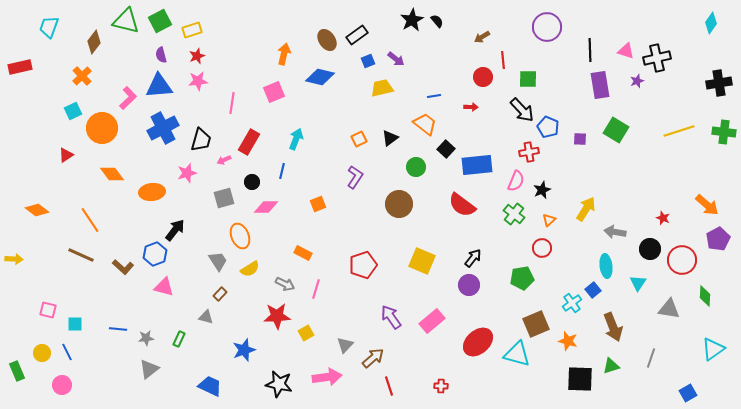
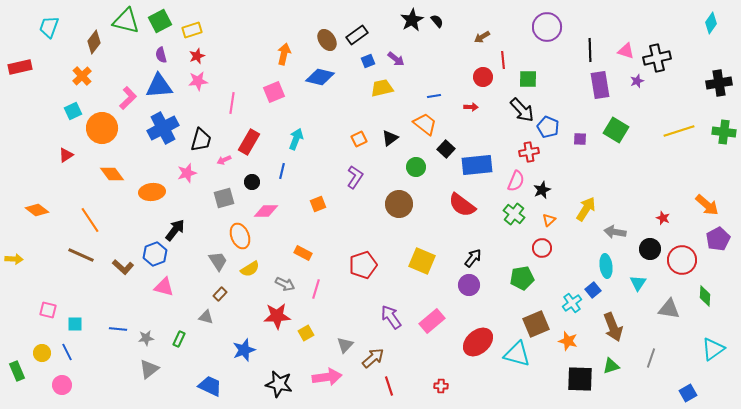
pink diamond at (266, 207): moved 4 px down
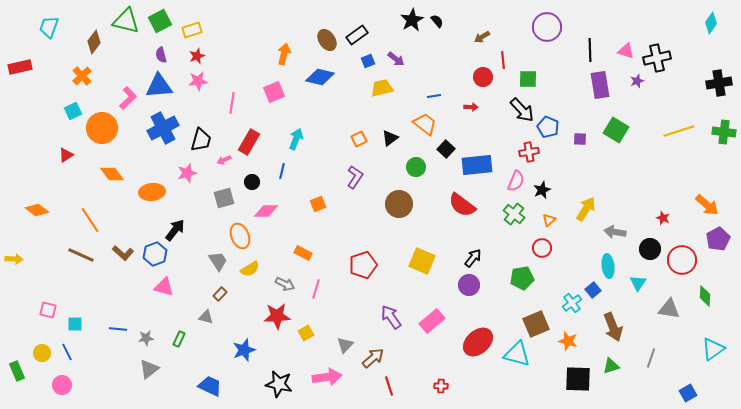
cyan ellipse at (606, 266): moved 2 px right
brown L-shape at (123, 267): moved 14 px up
black square at (580, 379): moved 2 px left
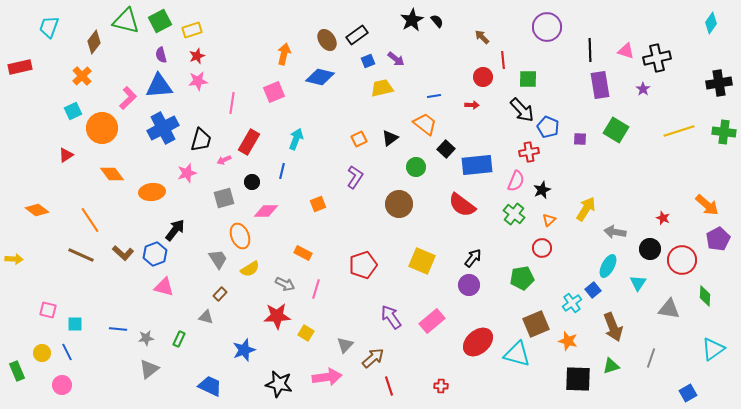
brown arrow at (482, 37): rotated 77 degrees clockwise
purple star at (637, 81): moved 6 px right, 8 px down; rotated 16 degrees counterclockwise
red arrow at (471, 107): moved 1 px right, 2 px up
gray trapezoid at (218, 261): moved 2 px up
cyan ellipse at (608, 266): rotated 35 degrees clockwise
yellow square at (306, 333): rotated 28 degrees counterclockwise
